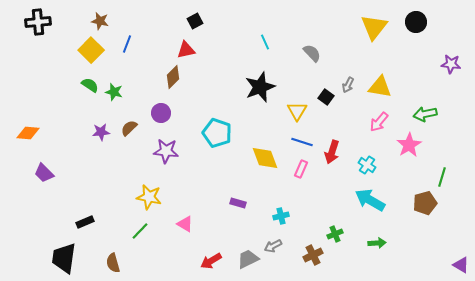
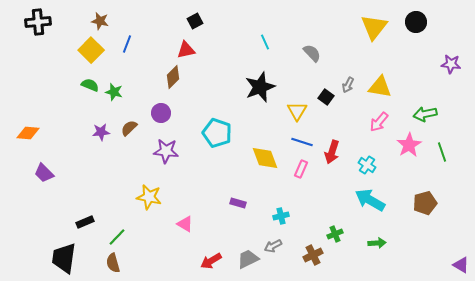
green semicircle at (90, 85): rotated 12 degrees counterclockwise
green line at (442, 177): moved 25 px up; rotated 36 degrees counterclockwise
green line at (140, 231): moved 23 px left, 6 px down
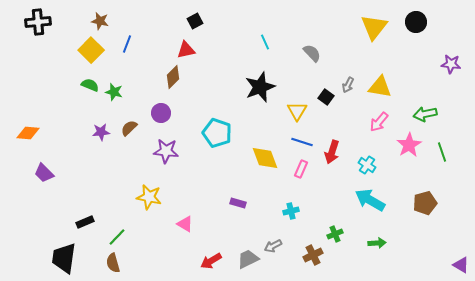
cyan cross at (281, 216): moved 10 px right, 5 px up
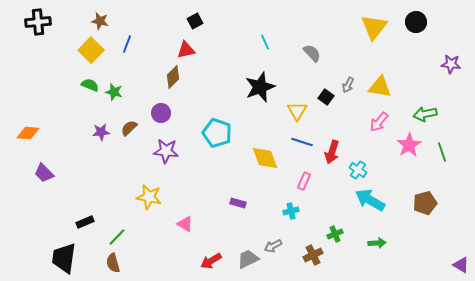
cyan cross at (367, 165): moved 9 px left, 5 px down
pink rectangle at (301, 169): moved 3 px right, 12 px down
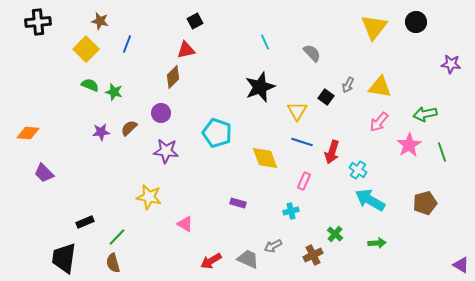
yellow square at (91, 50): moved 5 px left, 1 px up
green cross at (335, 234): rotated 28 degrees counterclockwise
gray trapezoid at (248, 259): rotated 50 degrees clockwise
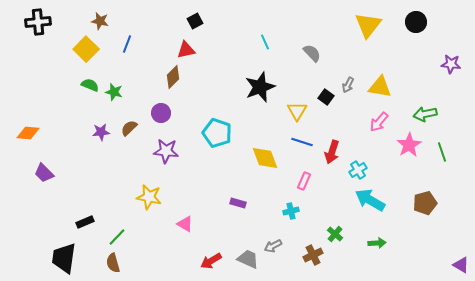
yellow triangle at (374, 27): moved 6 px left, 2 px up
cyan cross at (358, 170): rotated 24 degrees clockwise
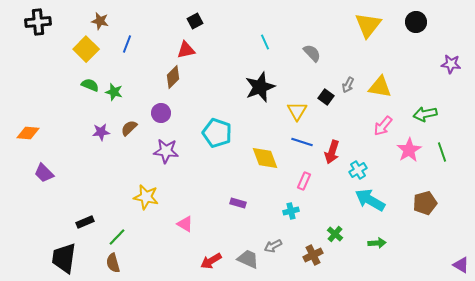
pink arrow at (379, 122): moved 4 px right, 4 px down
pink star at (409, 145): moved 5 px down
yellow star at (149, 197): moved 3 px left
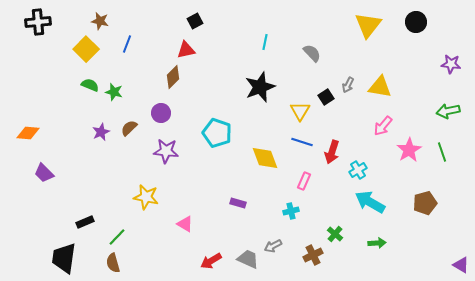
cyan line at (265, 42): rotated 35 degrees clockwise
black square at (326, 97): rotated 21 degrees clockwise
yellow triangle at (297, 111): moved 3 px right
green arrow at (425, 114): moved 23 px right, 3 px up
purple star at (101, 132): rotated 18 degrees counterclockwise
cyan arrow at (370, 200): moved 2 px down
